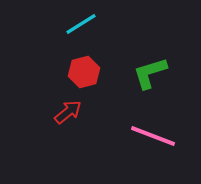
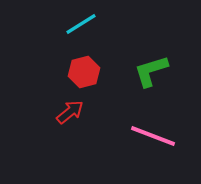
green L-shape: moved 1 px right, 2 px up
red arrow: moved 2 px right
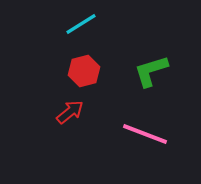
red hexagon: moved 1 px up
pink line: moved 8 px left, 2 px up
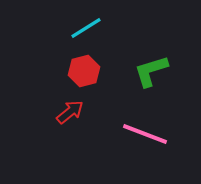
cyan line: moved 5 px right, 4 px down
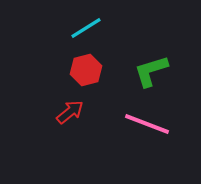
red hexagon: moved 2 px right, 1 px up
pink line: moved 2 px right, 10 px up
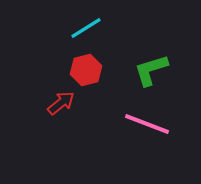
green L-shape: moved 1 px up
red arrow: moved 9 px left, 9 px up
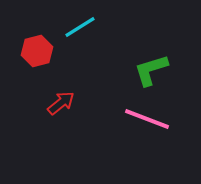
cyan line: moved 6 px left, 1 px up
red hexagon: moved 49 px left, 19 px up
pink line: moved 5 px up
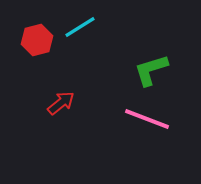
red hexagon: moved 11 px up
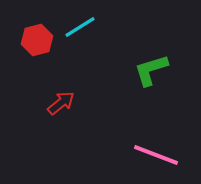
pink line: moved 9 px right, 36 px down
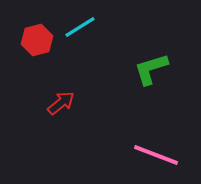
green L-shape: moved 1 px up
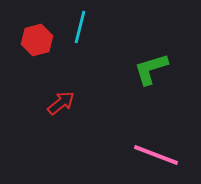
cyan line: rotated 44 degrees counterclockwise
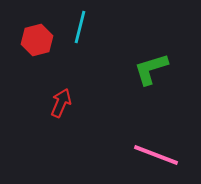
red arrow: rotated 28 degrees counterclockwise
